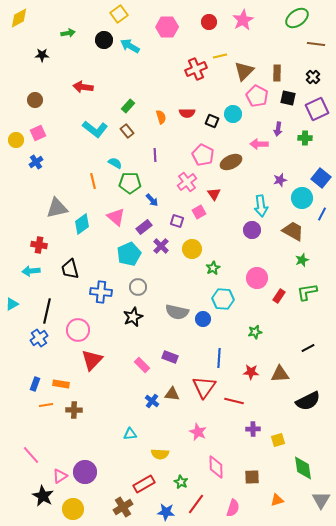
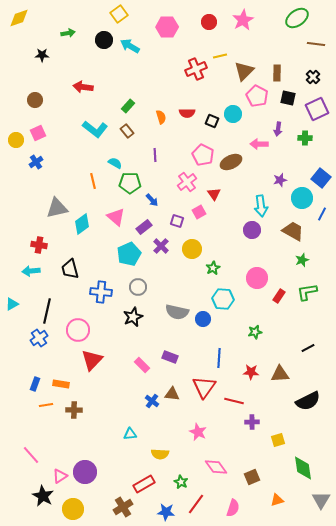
yellow diamond at (19, 18): rotated 10 degrees clockwise
purple cross at (253, 429): moved 1 px left, 7 px up
pink diamond at (216, 467): rotated 35 degrees counterclockwise
brown square at (252, 477): rotated 21 degrees counterclockwise
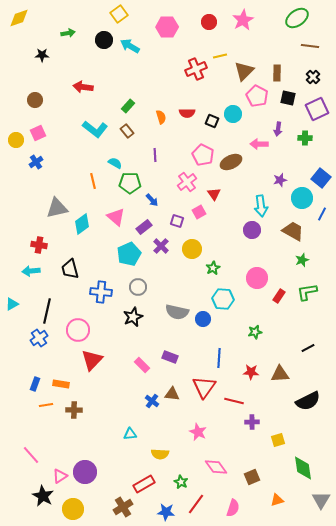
brown line at (316, 44): moved 6 px left, 2 px down
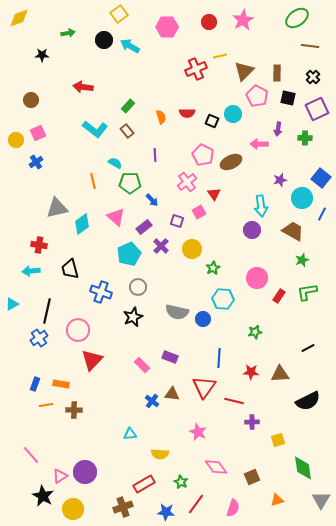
brown circle at (35, 100): moved 4 px left
blue cross at (101, 292): rotated 15 degrees clockwise
brown cross at (123, 507): rotated 12 degrees clockwise
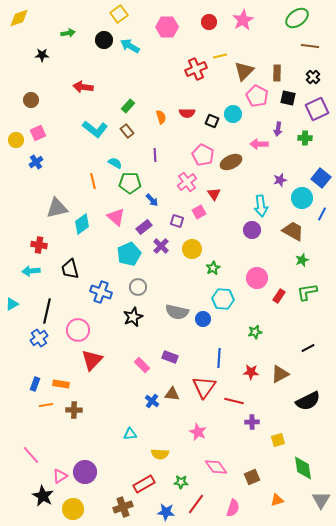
brown triangle at (280, 374): rotated 24 degrees counterclockwise
green star at (181, 482): rotated 24 degrees counterclockwise
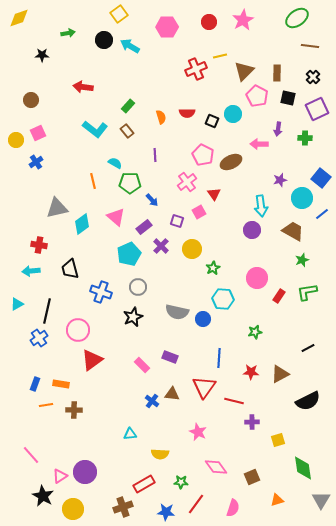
blue line at (322, 214): rotated 24 degrees clockwise
cyan triangle at (12, 304): moved 5 px right
red triangle at (92, 360): rotated 10 degrees clockwise
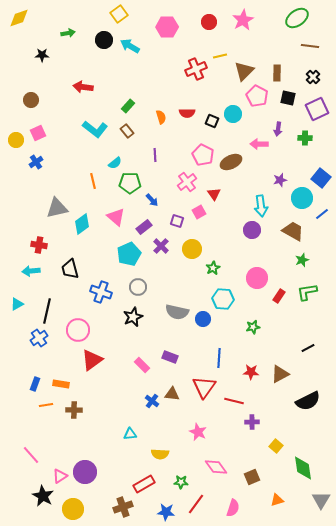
cyan semicircle at (115, 163): rotated 112 degrees clockwise
green star at (255, 332): moved 2 px left, 5 px up
yellow square at (278, 440): moved 2 px left, 6 px down; rotated 32 degrees counterclockwise
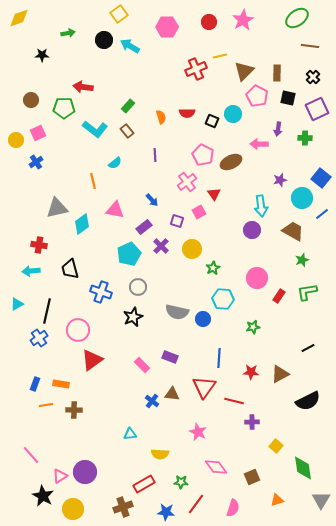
green pentagon at (130, 183): moved 66 px left, 75 px up
pink triangle at (116, 217): moved 1 px left, 7 px up; rotated 30 degrees counterclockwise
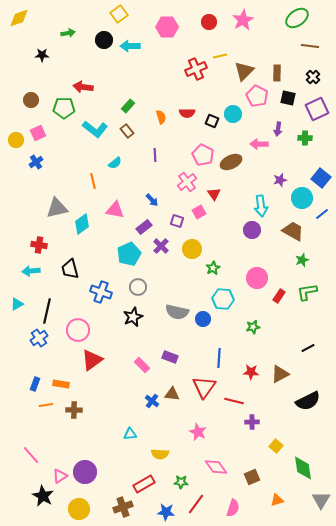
cyan arrow at (130, 46): rotated 30 degrees counterclockwise
yellow circle at (73, 509): moved 6 px right
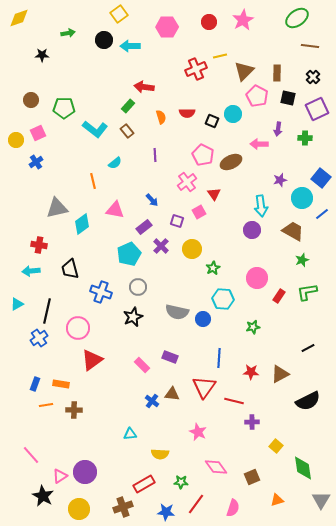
red arrow at (83, 87): moved 61 px right
pink circle at (78, 330): moved 2 px up
